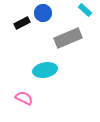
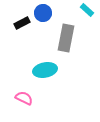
cyan rectangle: moved 2 px right
gray rectangle: moved 2 px left; rotated 56 degrees counterclockwise
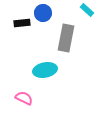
black rectangle: rotated 21 degrees clockwise
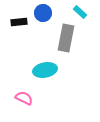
cyan rectangle: moved 7 px left, 2 px down
black rectangle: moved 3 px left, 1 px up
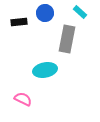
blue circle: moved 2 px right
gray rectangle: moved 1 px right, 1 px down
pink semicircle: moved 1 px left, 1 px down
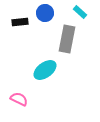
black rectangle: moved 1 px right
cyan ellipse: rotated 25 degrees counterclockwise
pink semicircle: moved 4 px left
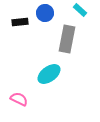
cyan rectangle: moved 2 px up
cyan ellipse: moved 4 px right, 4 px down
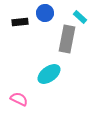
cyan rectangle: moved 7 px down
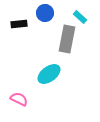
black rectangle: moved 1 px left, 2 px down
